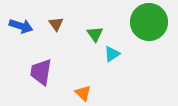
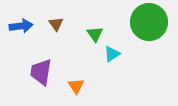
blue arrow: rotated 25 degrees counterclockwise
orange triangle: moved 7 px left, 7 px up; rotated 12 degrees clockwise
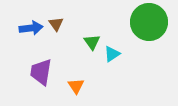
blue arrow: moved 10 px right, 2 px down
green triangle: moved 3 px left, 8 px down
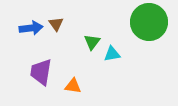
green triangle: rotated 12 degrees clockwise
cyan triangle: rotated 24 degrees clockwise
orange triangle: moved 3 px left; rotated 48 degrees counterclockwise
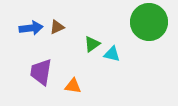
brown triangle: moved 1 px right, 3 px down; rotated 42 degrees clockwise
green triangle: moved 2 px down; rotated 18 degrees clockwise
cyan triangle: rotated 24 degrees clockwise
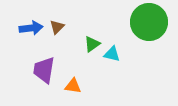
brown triangle: rotated 21 degrees counterclockwise
purple trapezoid: moved 3 px right, 2 px up
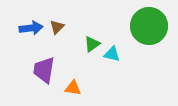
green circle: moved 4 px down
orange triangle: moved 2 px down
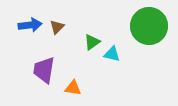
blue arrow: moved 1 px left, 3 px up
green triangle: moved 2 px up
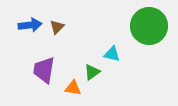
green triangle: moved 30 px down
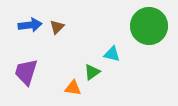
purple trapezoid: moved 18 px left, 2 px down; rotated 8 degrees clockwise
